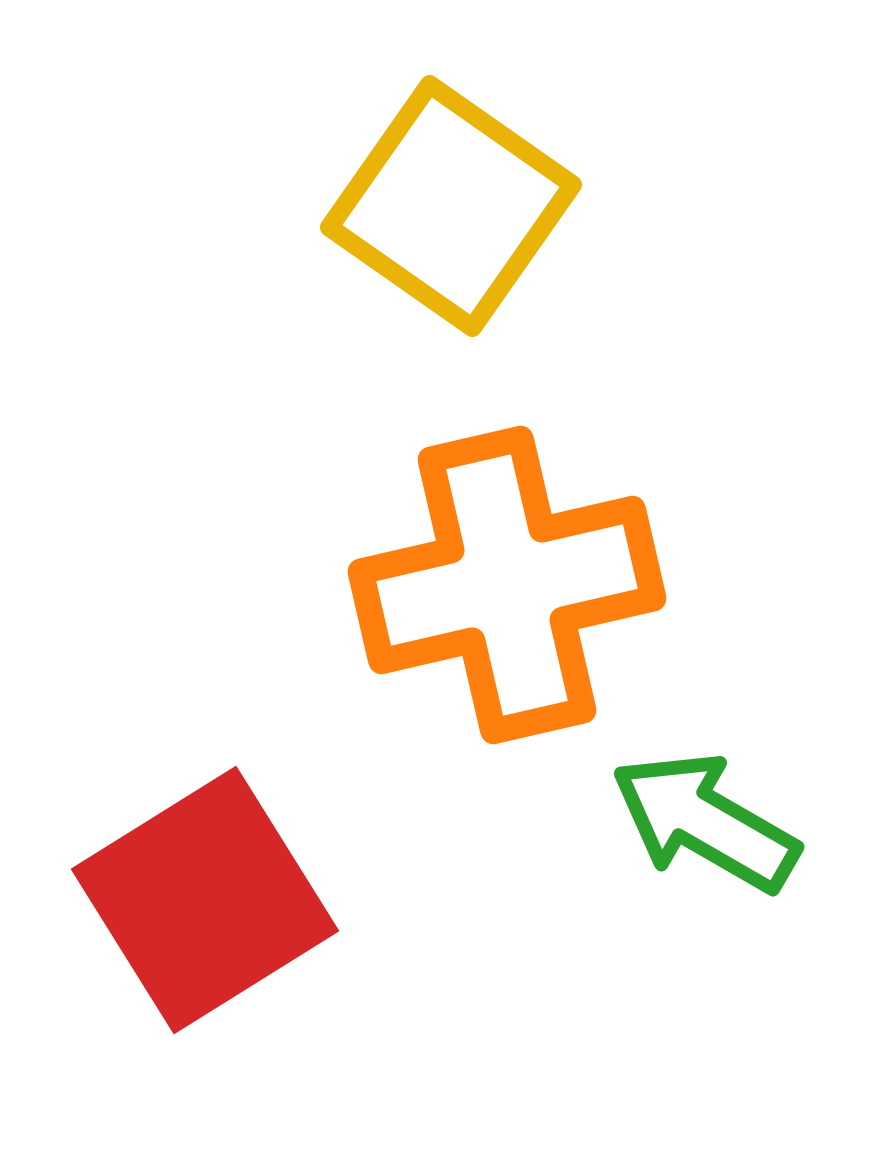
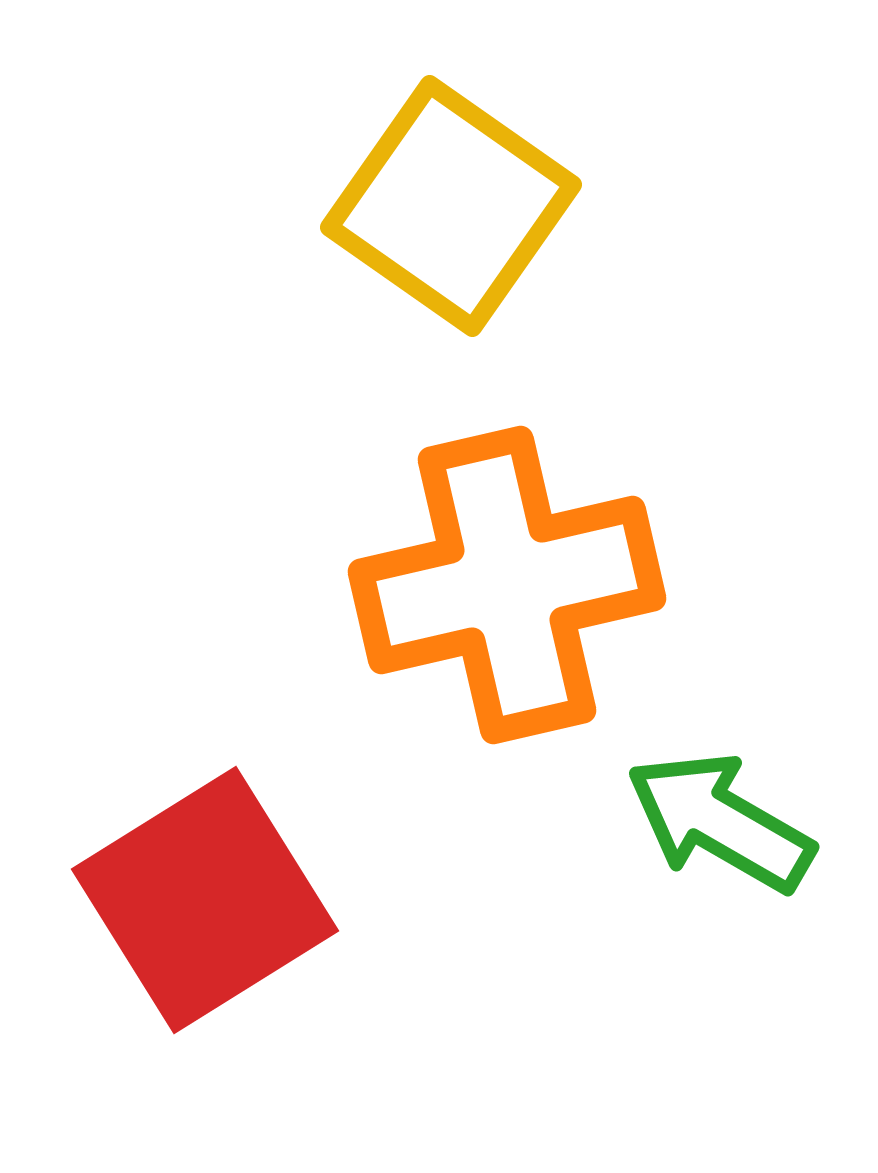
green arrow: moved 15 px right
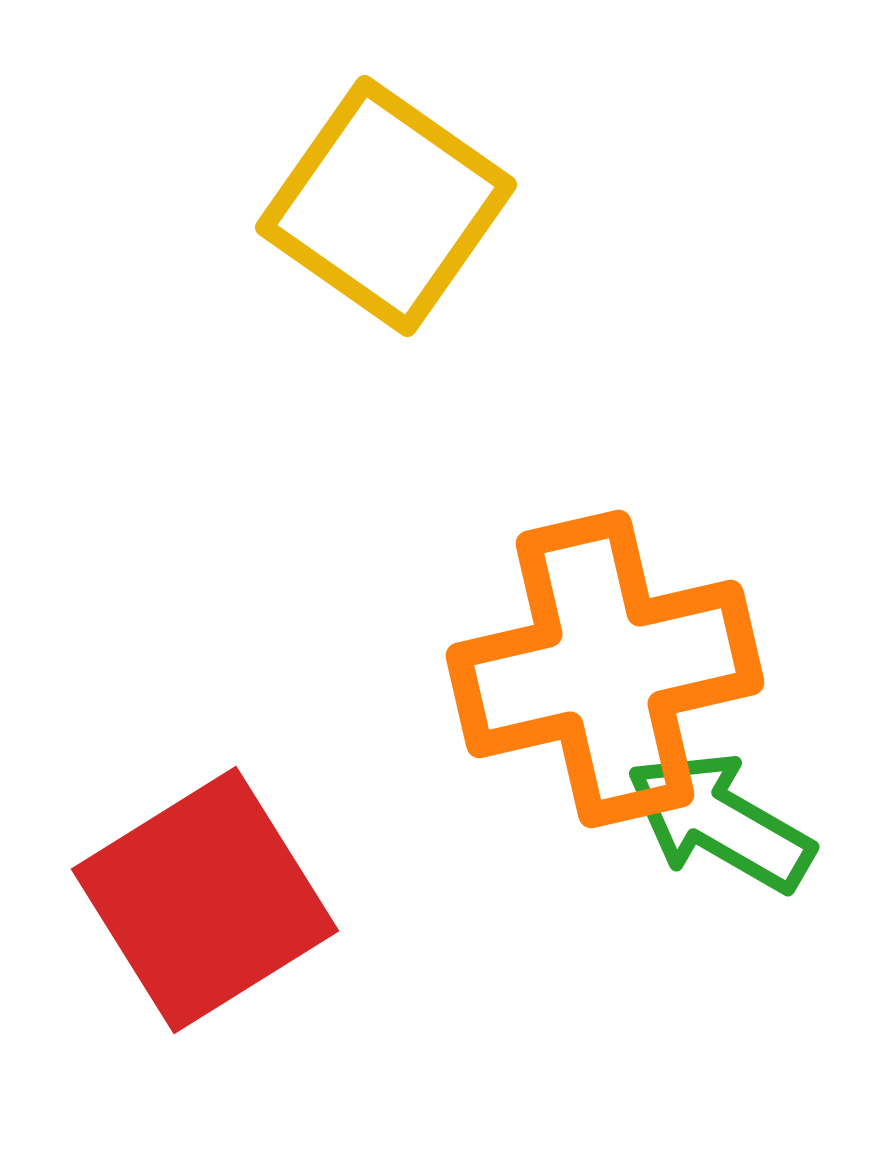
yellow square: moved 65 px left
orange cross: moved 98 px right, 84 px down
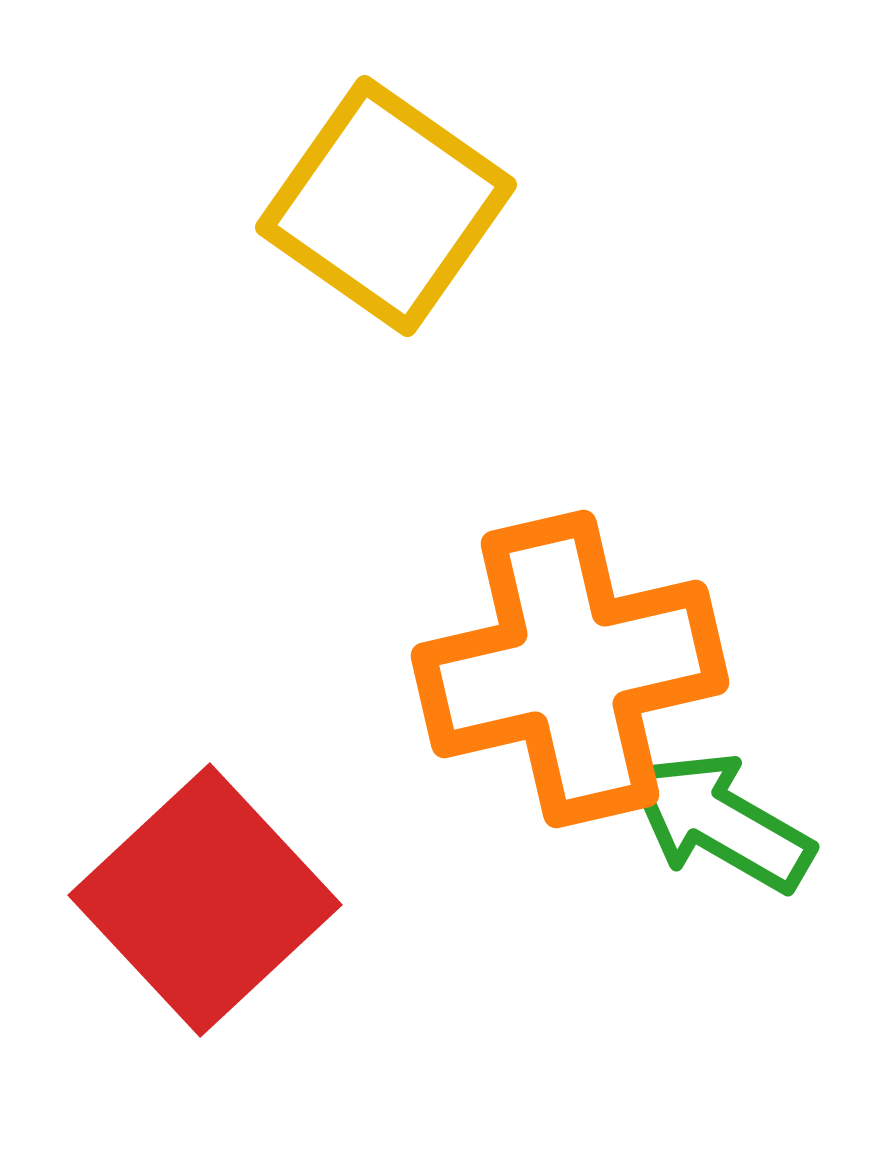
orange cross: moved 35 px left
red square: rotated 11 degrees counterclockwise
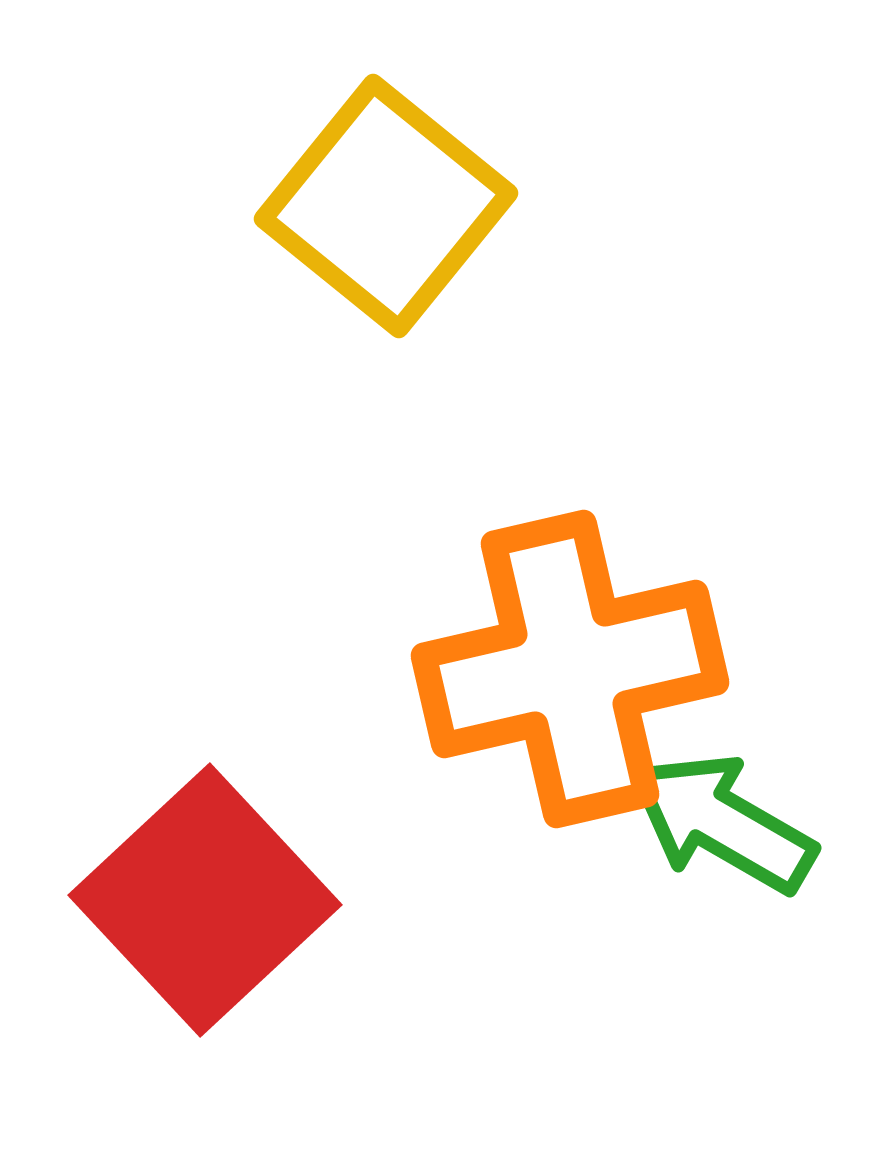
yellow square: rotated 4 degrees clockwise
green arrow: moved 2 px right, 1 px down
